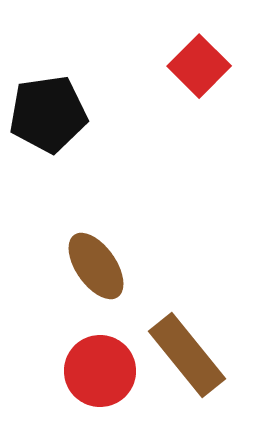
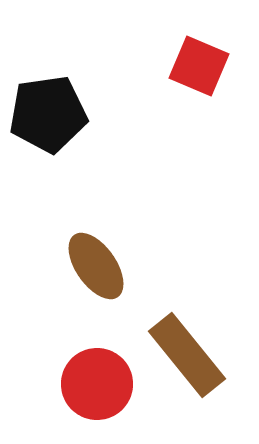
red square: rotated 22 degrees counterclockwise
red circle: moved 3 px left, 13 px down
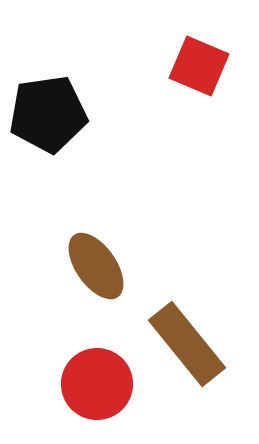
brown rectangle: moved 11 px up
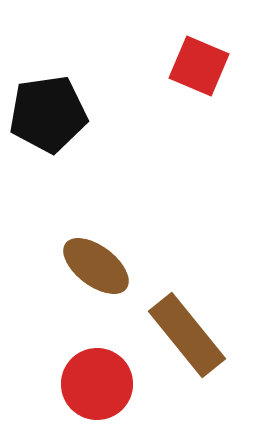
brown ellipse: rotated 18 degrees counterclockwise
brown rectangle: moved 9 px up
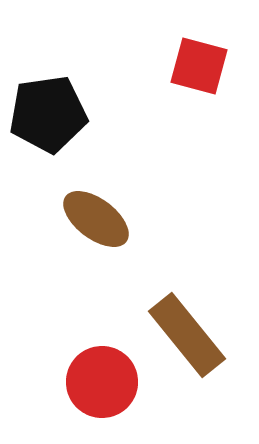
red square: rotated 8 degrees counterclockwise
brown ellipse: moved 47 px up
red circle: moved 5 px right, 2 px up
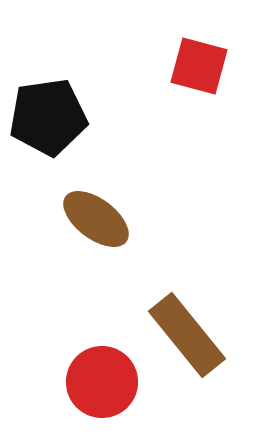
black pentagon: moved 3 px down
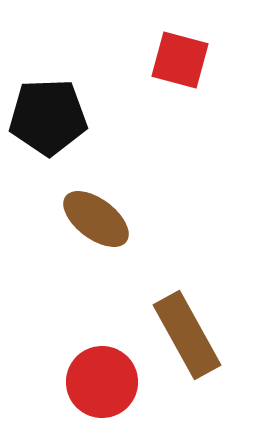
red square: moved 19 px left, 6 px up
black pentagon: rotated 6 degrees clockwise
brown rectangle: rotated 10 degrees clockwise
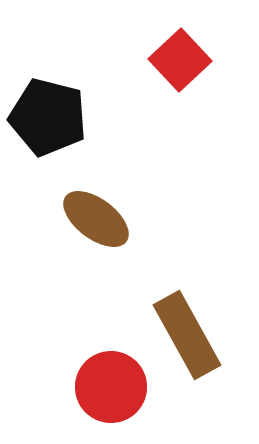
red square: rotated 32 degrees clockwise
black pentagon: rotated 16 degrees clockwise
red circle: moved 9 px right, 5 px down
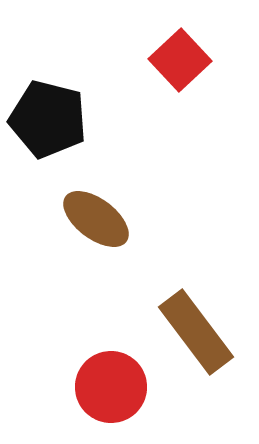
black pentagon: moved 2 px down
brown rectangle: moved 9 px right, 3 px up; rotated 8 degrees counterclockwise
